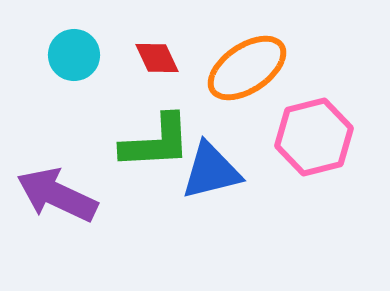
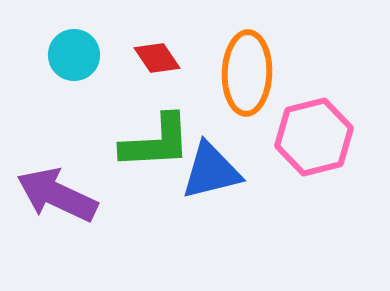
red diamond: rotated 9 degrees counterclockwise
orange ellipse: moved 5 px down; rotated 54 degrees counterclockwise
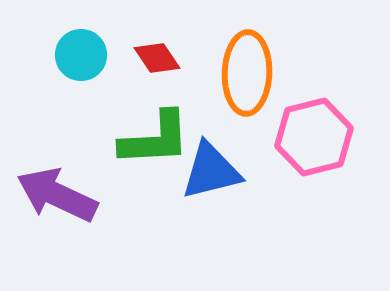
cyan circle: moved 7 px right
green L-shape: moved 1 px left, 3 px up
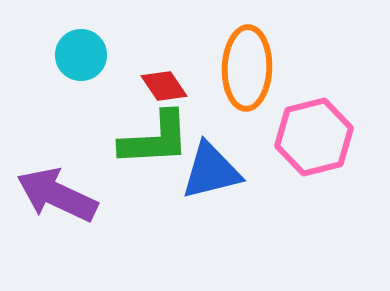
red diamond: moved 7 px right, 28 px down
orange ellipse: moved 5 px up
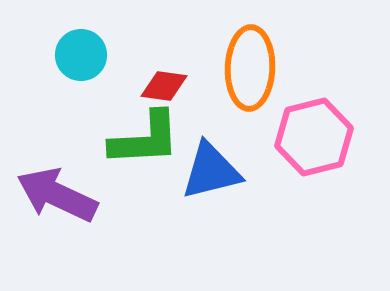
orange ellipse: moved 3 px right
red diamond: rotated 48 degrees counterclockwise
green L-shape: moved 10 px left
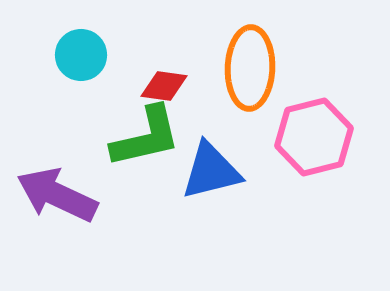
green L-shape: moved 1 px right, 2 px up; rotated 10 degrees counterclockwise
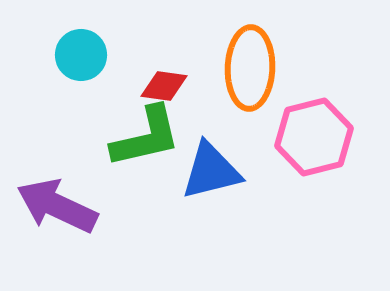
purple arrow: moved 11 px down
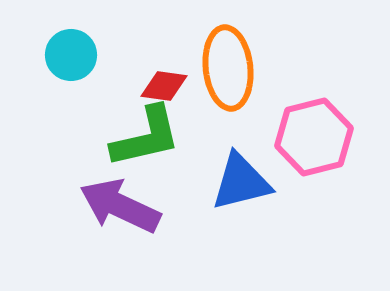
cyan circle: moved 10 px left
orange ellipse: moved 22 px left; rotated 8 degrees counterclockwise
blue triangle: moved 30 px right, 11 px down
purple arrow: moved 63 px right
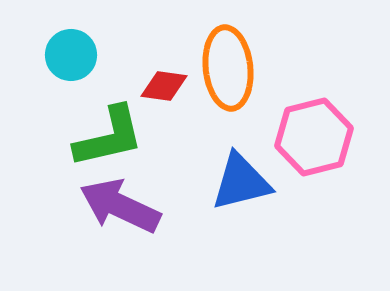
green L-shape: moved 37 px left
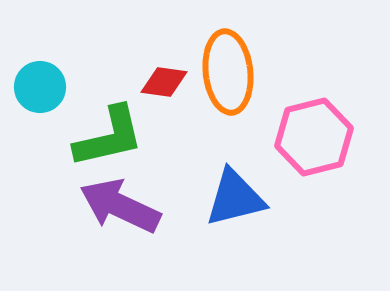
cyan circle: moved 31 px left, 32 px down
orange ellipse: moved 4 px down
red diamond: moved 4 px up
blue triangle: moved 6 px left, 16 px down
